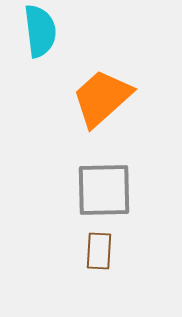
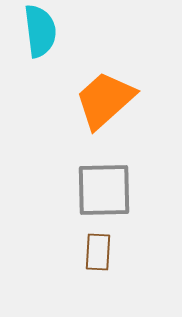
orange trapezoid: moved 3 px right, 2 px down
brown rectangle: moved 1 px left, 1 px down
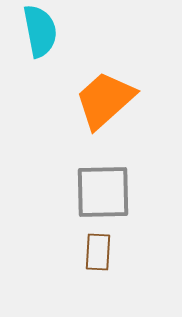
cyan semicircle: rotated 4 degrees counterclockwise
gray square: moved 1 px left, 2 px down
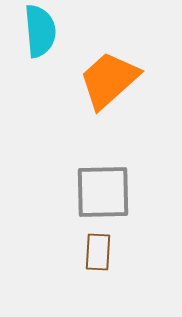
cyan semicircle: rotated 6 degrees clockwise
orange trapezoid: moved 4 px right, 20 px up
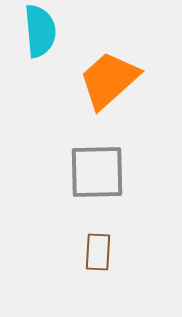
gray square: moved 6 px left, 20 px up
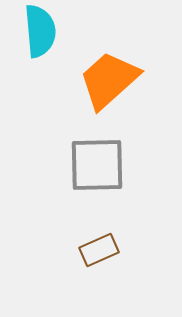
gray square: moved 7 px up
brown rectangle: moved 1 px right, 2 px up; rotated 63 degrees clockwise
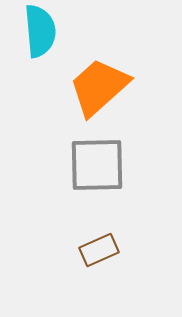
orange trapezoid: moved 10 px left, 7 px down
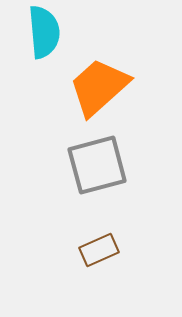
cyan semicircle: moved 4 px right, 1 px down
gray square: rotated 14 degrees counterclockwise
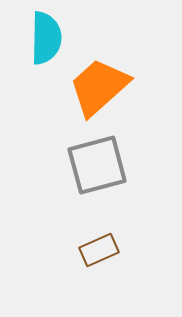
cyan semicircle: moved 2 px right, 6 px down; rotated 6 degrees clockwise
